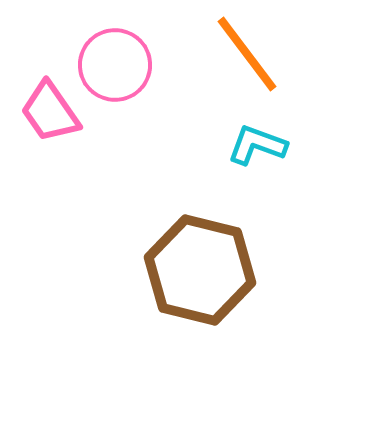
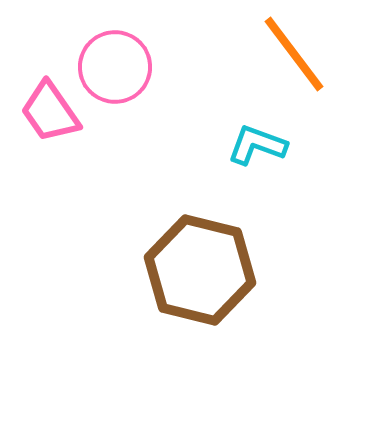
orange line: moved 47 px right
pink circle: moved 2 px down
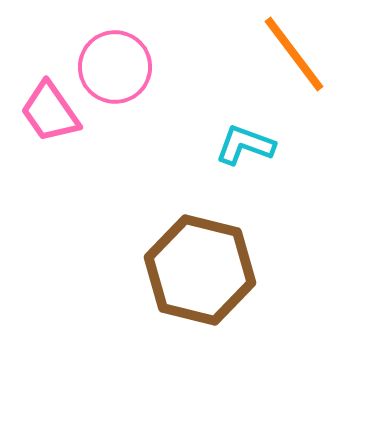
cyan L-shape: moved 12 px left
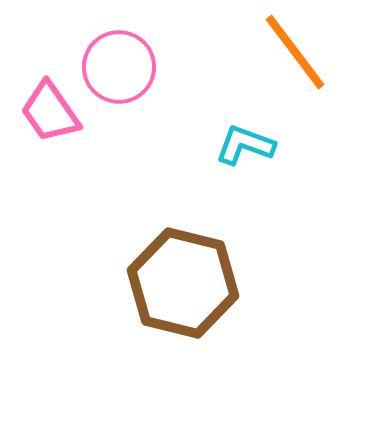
orange line: moved 1 px right, 2 px up
pink circle: moved 4 px right
brown hexagon: moved 17 px left, 13 px down
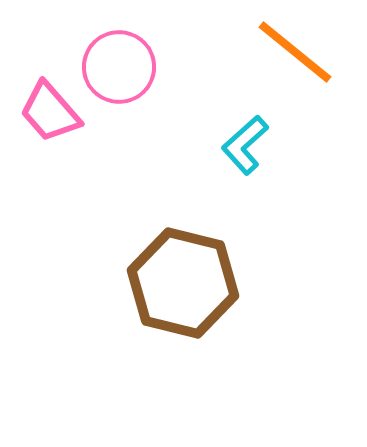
orange line: rotated 14 degrees counterclockwise
pink trapezoid: rotated 6 degrees counterclockwise
cyan L-shape: rotated 62 degrees counterclockwise
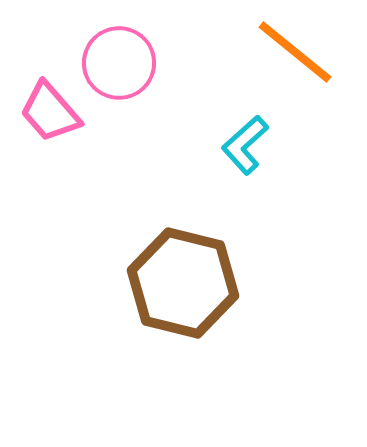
pink circle: moved 4 px up
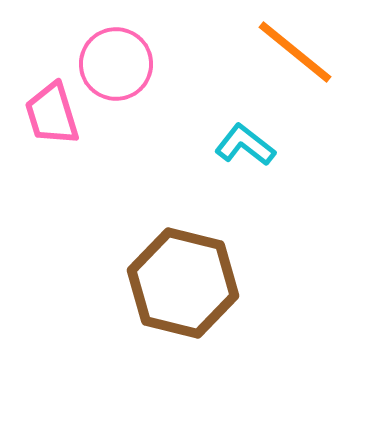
pink circle: moved 3 px left, 1 px down
pink trapezoid: moved 2 px right, 2 px down; rotated 24 degrees clockwise
cyan L-shape: rotated 80 degrees clockwise
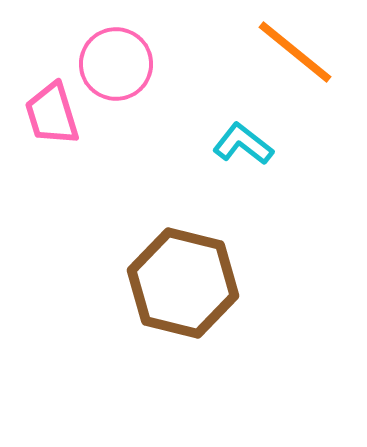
cyan L-shape: moved 2 px left, 1 px up
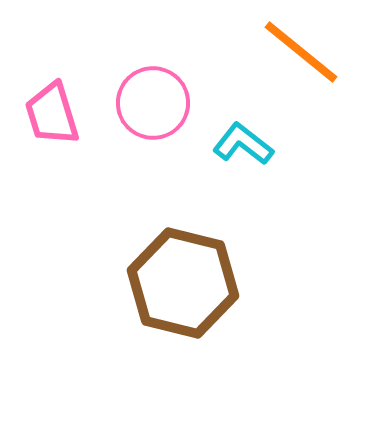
orange line: moved 6 px right
pink circle: moved 37 px right, 39 px down
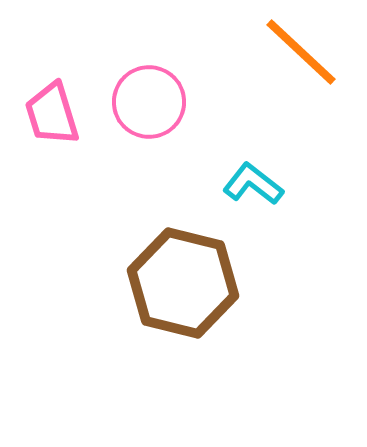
orange line: rotated 4 degrees clockwise
pink circle: moved 4 px left, 1 px up
cyan L-shape: moved 10 px right, 40 px down
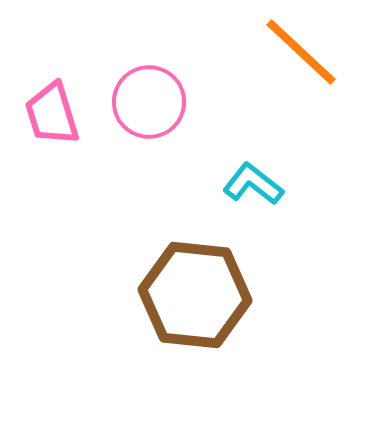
brown hexagon: moved 12 px right, 12 px down; rotated 8 degrees counterclockwise
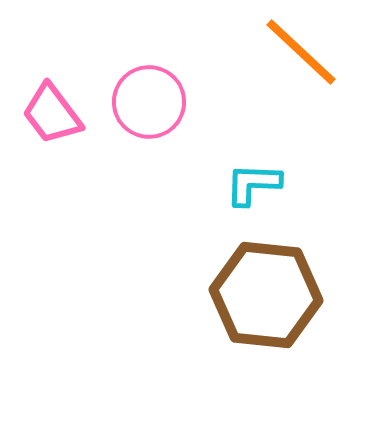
pink trapezoid: rotated 20 degrees counterclockwise
cyan L-shape: rotated 36 degrees counterclockwise
brown hexagon: moved 71 px right
